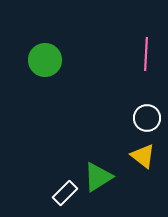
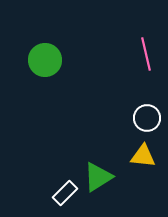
pink line: rotated 16 degrees counterclockwise
yellow triangle: rotated 32 degrees counterclockwise
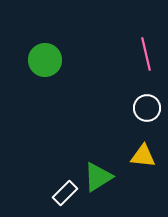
white circle: moved 10 px up
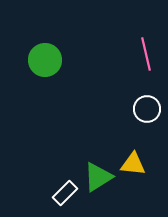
white circle: moved 1 px down
yellow triangle: moved 10 px left, 8 px down
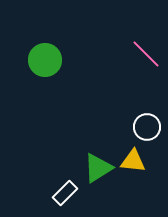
pink line: rotated 32 degrees counterclockwise
white circle: moved 18 px down
yellow triangle: moved 3 px up
green triangle: moved 9 px up
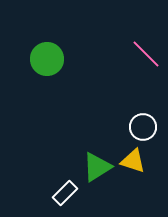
green circle: moved 2 px right, 1 px up
white circle: moved 4 px left
yellow triangle: rotated 12 degrees clockwise
green triangle: moved 1 px left, 1 px up
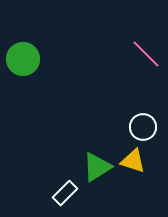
green circle: moved 24 px left
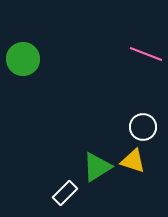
pink line: rotated 24 degrees counterclockwise
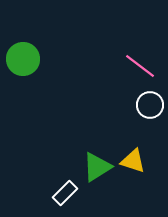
pink line: moved 6 px left, 12 px down; rotated 16 degrees clockwise
white circle: moved 7 px right, 22 px up
